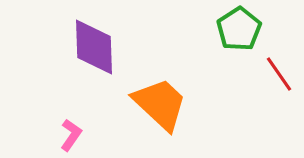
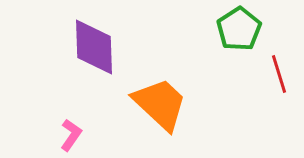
red line: rotated 18 degrees clockwise
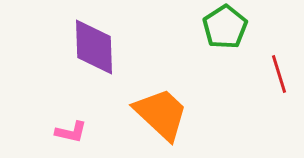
green pentagon: moved 14 px left, 2 px up
orange trapezoid: moved 1 px right, 10 px down
pink L-shape: moved 3 px up; rotated 68 degrees clockwise
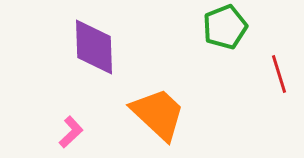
green pentagon: rotated 12 degrees clockwise
orange trapezoid: moved 3 px left
pink L-shape: rotated 56 degrees counterclockwise
